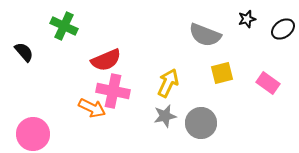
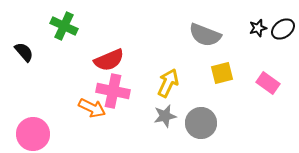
black star: moved 11 px right, 9 px down
red semicircle: moved 3 px right
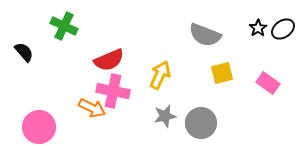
black star: rotated 18 degrees counterclockwise
yellow arrow: moved 8 px left, 8 px up
pink circle: moved 6 px right, 7 px up
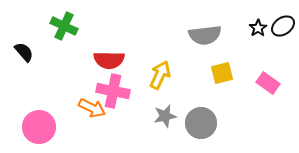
black ellipse: moved 3 px up
gray semicircle: rotated 28 degrees counterclockwise
red semicircle: rotated 24 degrees clockwise
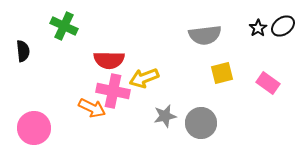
black semicircle: moved 1 px left, 1 px up; rotated 35 degrees clockwise
yellow arrow: moved 16 px left, 3 px down; rotated 136 degrees counterclockwise
pink circle: moved 5 px left, 1 px down
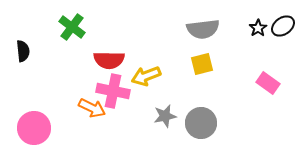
green cross: moved 8 px right, 1 px down; rotated 12 degrees clockwise
gray semicircle: moved 2 px left, 6 px up
yellow square: moved 20 px left, 9 px up
yellow arrow: moved 2 px right, 2 px up
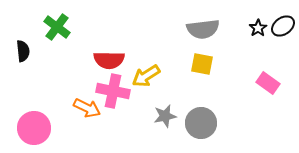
green cross: moved 15 px left
yellow square: rotated 25 degrees clockwise
yellow arrow: rotated 12 degrees counterclockwise
orange arrow: moved 5 px left
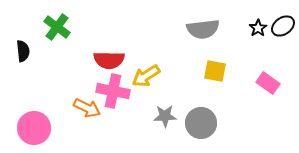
yellow square: moved 13 px right, 7 px down
gray star: rotated 10 degrees clockwise
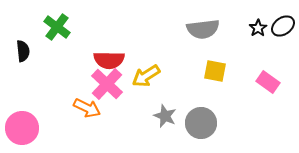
pink rectangle: moved 1 px up
pink cross: moved 6 px left, 7 px up; rotated 32 degrees clockwise
gray star: rotated 25 degrees clockwise
pink circle: moved 12 px left
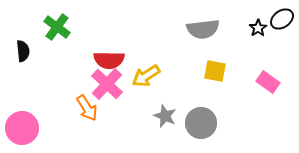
black ellipse: moved 1 px left, 7 px up
orange arrow: rotated 32 degrees clockwise
